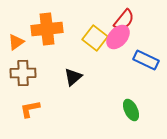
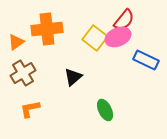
pink ellipse: rotated 25 degrees clockwise
brown cross: rotated 30 degrees counterclockwise
green ellipse: moved 26 px left
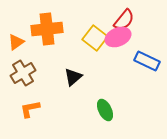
blue rectangle: moved 1 px right, 1 px down
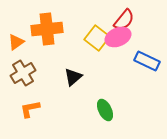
yellow square: moved 2 px right
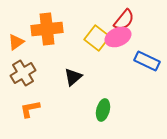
green ellipse: moved 2 px left; rotated 40 degrees clockwise
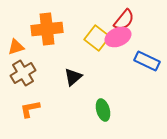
orange triangle: moved 5 px down; rotated 18 degrees clockwise
green ellipse: rotated 30 degrees counterclockwise
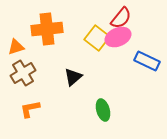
red semicircle: moved 3 px left, 2 px up
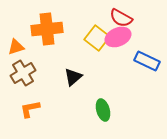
red semicircle: rotated 80 degrees clockwise
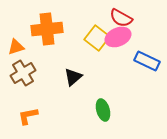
orange L-shape: moved 2 px left, 7 px down
